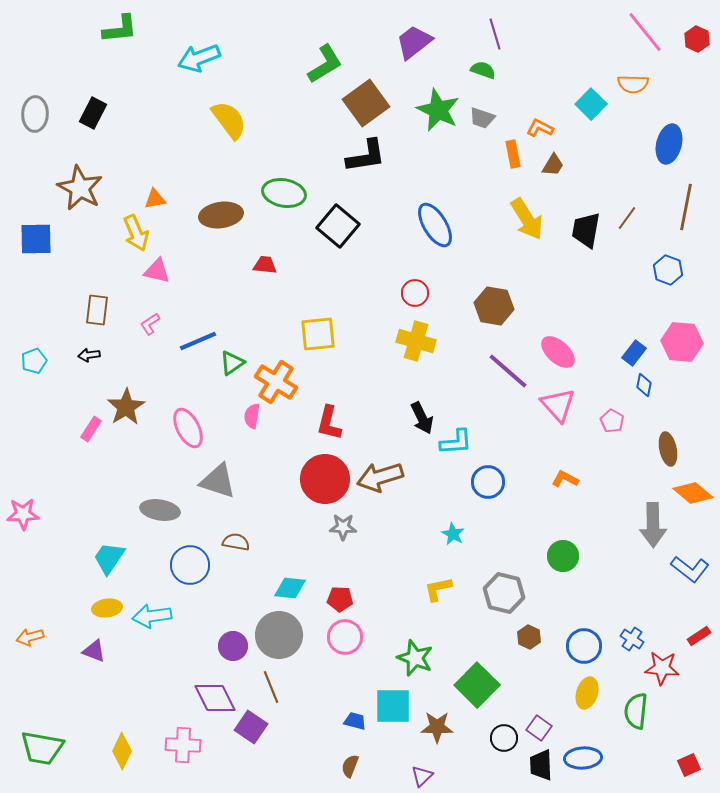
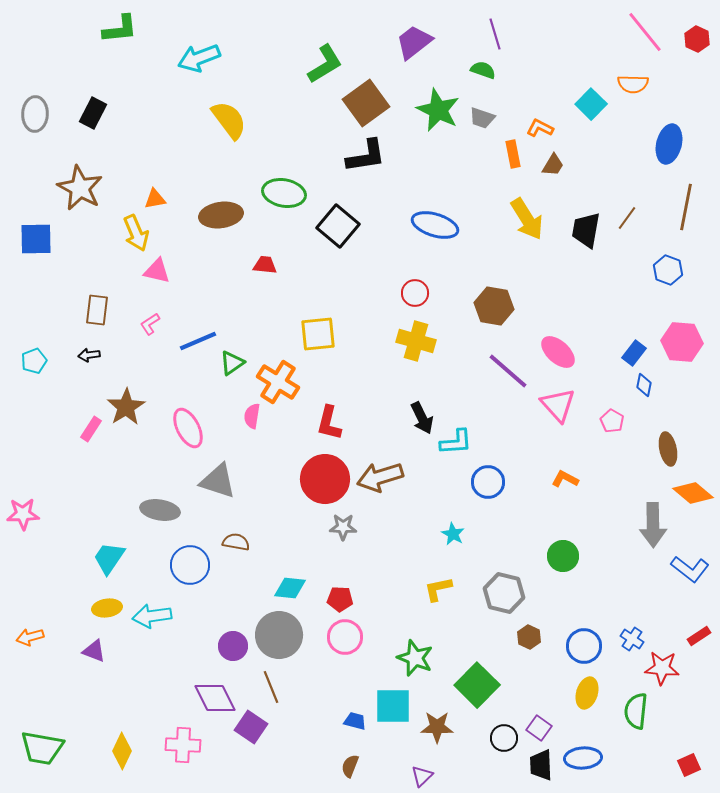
blue ellipse at (435, 225): rotated 42 degrees counterclockwise
orange cross at (276, 382): moved 2 px right
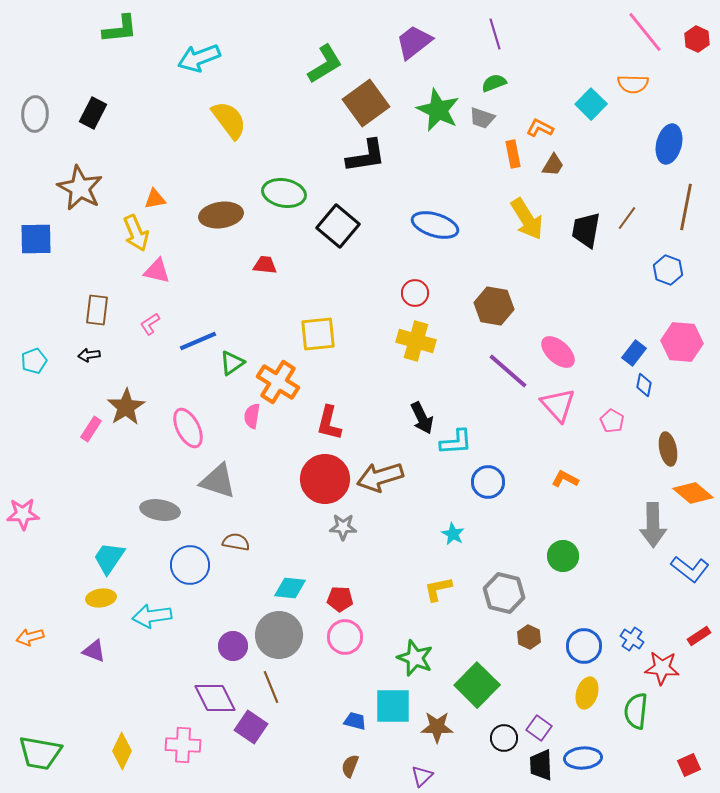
green semicircle at (483, 70): moved 11 px right, 13 px down; rotated 40 degrees counterclockwise
yellow ellipse at (107, 608): moved 6 px left, 10 px up
green trapezoid at (42, 748): moved 2 px left, 5 px down
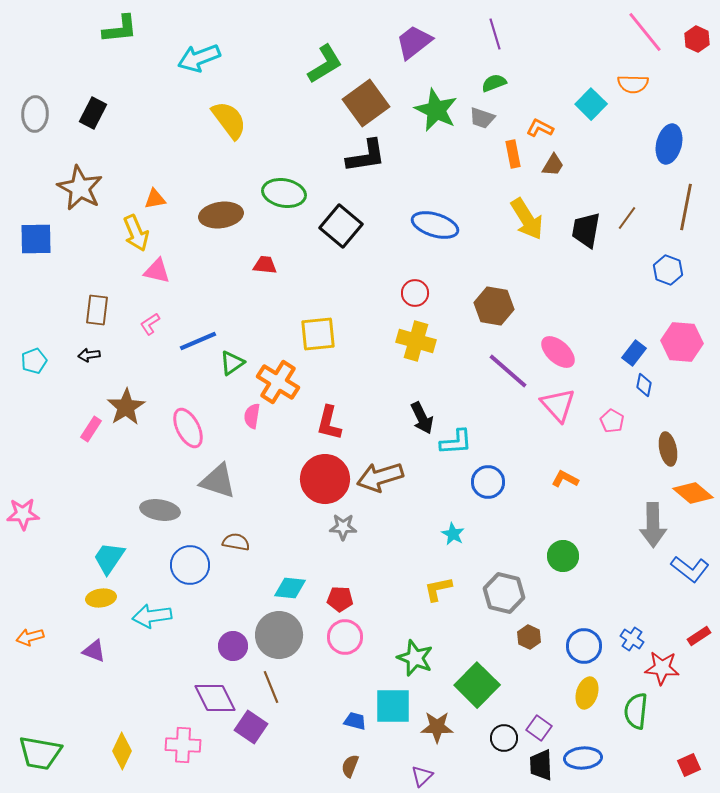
green star at (438, 110): moved 2 px left
black square at (338, 226): moved 3 px right
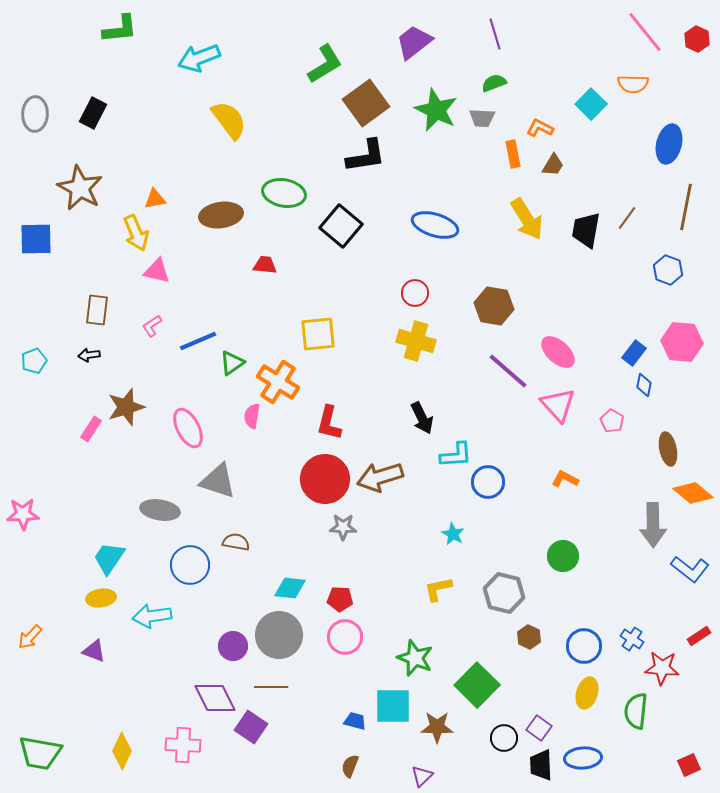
gray trapezoid at (482, 118): rotated 16 degrees counterclockwise
pink L-shape at (150, 324): moved 2 px right, 2 px down
brown star at (126, 407): rotated 15 degrees clockwise
cyan L-shape at (456, 442): moved 13 px down
orange arrow at (30, 637): rotated 32 degrees counterclockwise
brown line at (271, 687): rotated 68 degrees counterclockwise
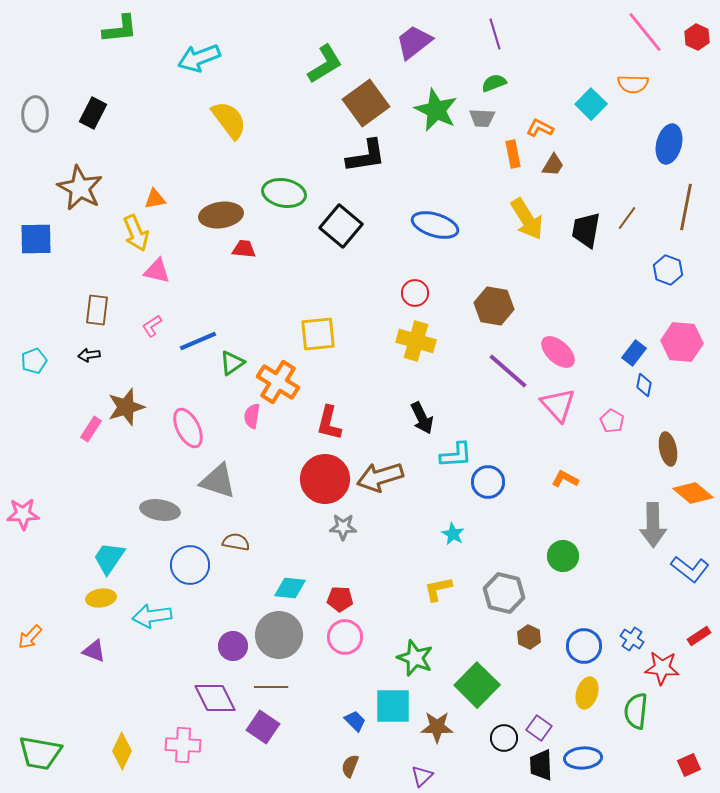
red hexagon at (697, 39): moved 2 px up
red trapezoid at (265, 265): moved 21 px left, 16 px up
blue trapezoid at (355, 721): rotated 30 degrees clockwise
purple square at (251, 727): moved 12 px right
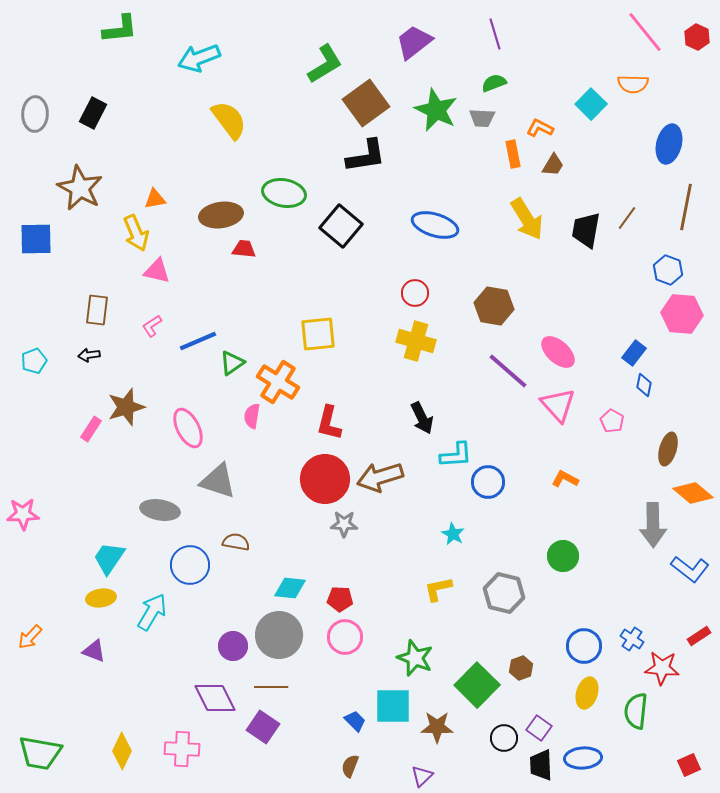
pink hexagon at (682, 342): moved 28 px up
brown ellipse at (668, 449): rotated 28 degrees clockwise
gray star at (343, 527): moved 1 px right, 3 px up
cyan arrow at (152, 616): moved 4 px up; rotated 129 degrees clockwise
brown hexagon at (529, 637): moved 8 px left, 31 px down; rotated 15 degrees clockwise
pink cross at (183, 745): moved 1 px left, 4 px down
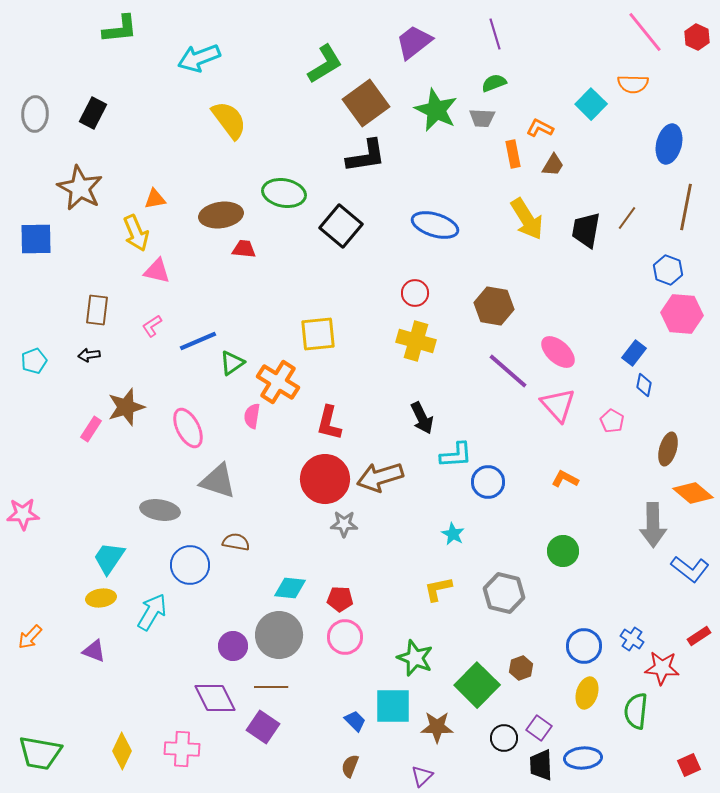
green circle at (563, 556): moved 5 px up
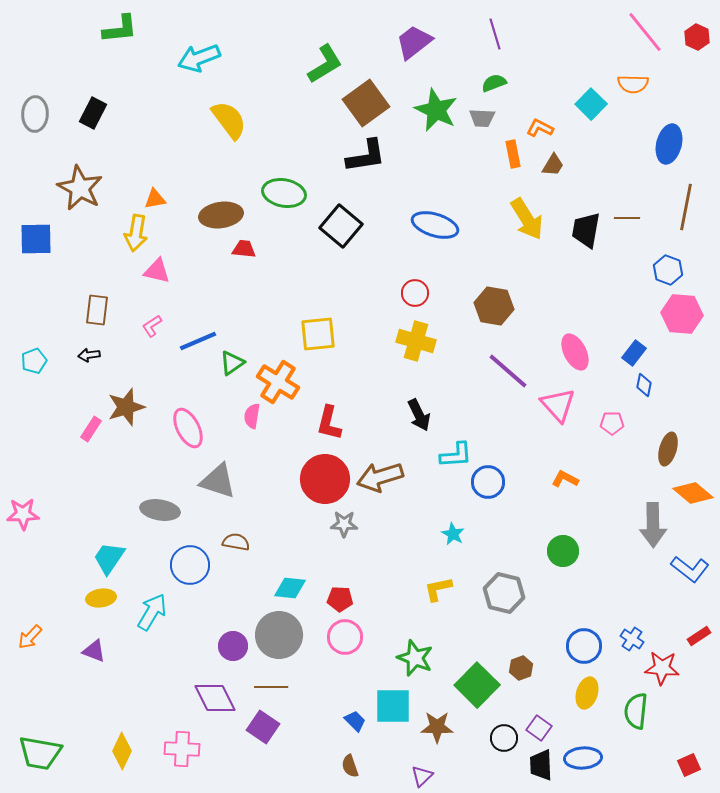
brown line at (627, 218): rotated 55 degrees clockwise
yellow arrow at (136, 233): rotated 33 degrees clockwise
pink ellipse at (558, 352): moved 17 px right; rotated 21 degrees clockwise
black arrow at (422, 418): moved 3 px left, 3 px up
pink pentagon at (612, 421): moved 2 px down; rotated 30 degrees counterclockwise
brown semicircle at (350, 766): rotated 40 degrees counterclockwise
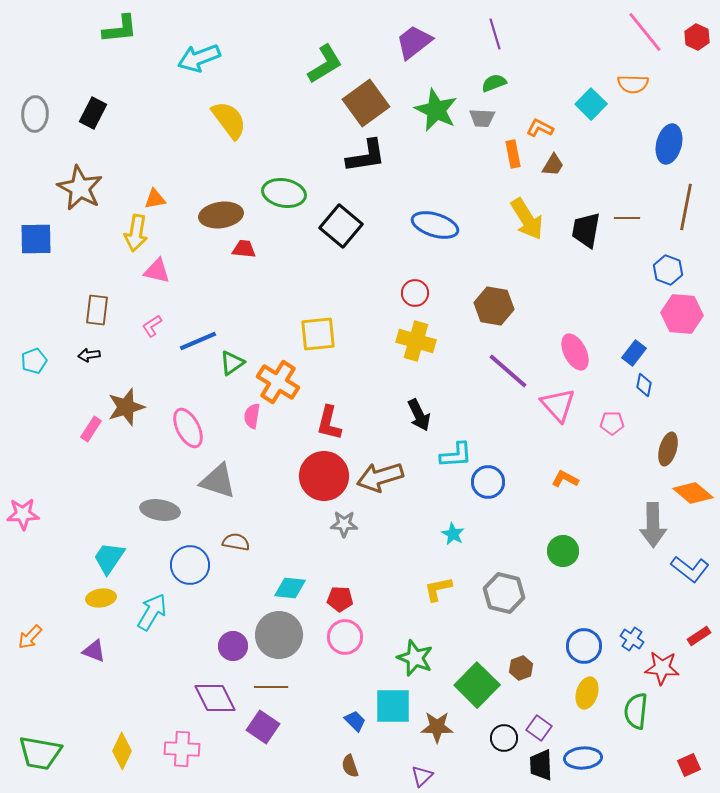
red circle at (325, 479): moved 1 px left, 3 px up
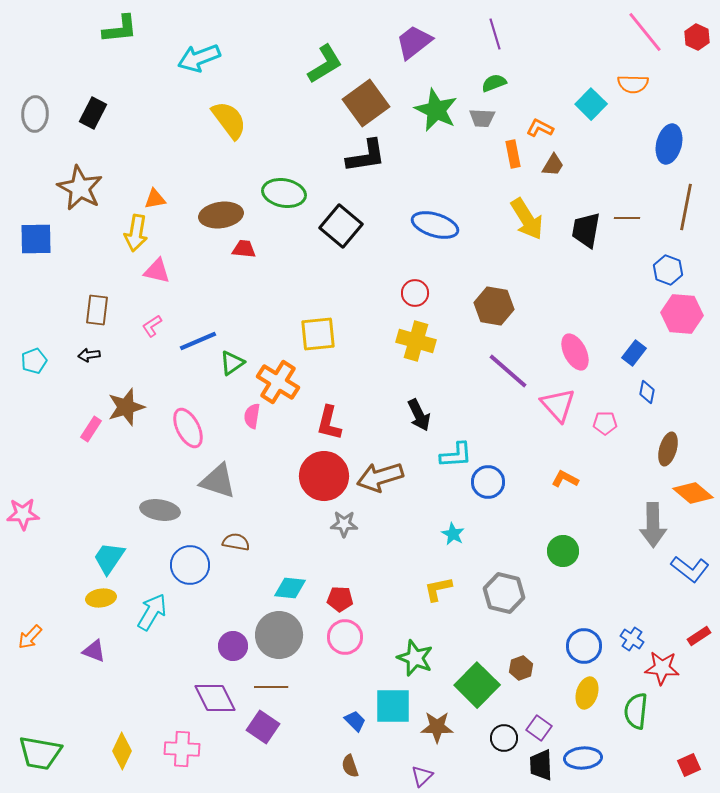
blue diamond at (644, 385): moved 3 px right, 7 px down
pink pentagon at (612, 423): moved 7 px left
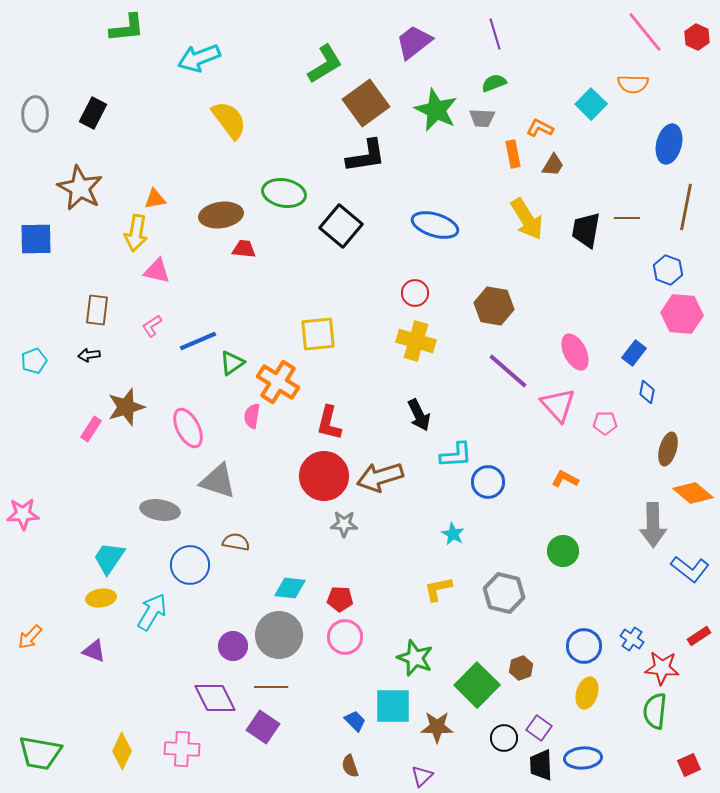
green L-shape at (120, 29): moved 7 px right, 1 px up
green semicircle at (636, 711): moved 19 px right
